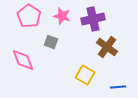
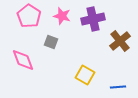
brown cross: moved 13 px right, 6 px up; rotated 15 degrees clockwise
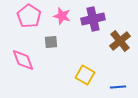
gray square: rotated 24 degrees counterclockwise
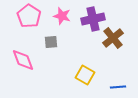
brown cross: moved 7 px left, 3 px up
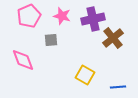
pink pentagon: rotated 15 degrees clockwise
gray square: moved 2 px up
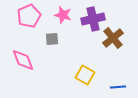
pink star: moved 1 px right, 1 px up
gray square: moved 1 px right, 1 px up
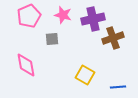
brown cross: rotated 20 degrees clockwise
pink diamond: moved 3 px right, 5 px down; rotated 10 degrees clockwise
